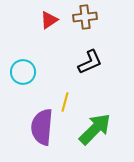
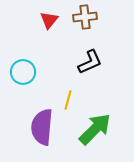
red triangle: rotated 18 degrees counterclockwise
yellow line: moved 3 px right, 2 px up
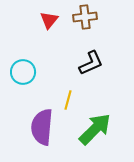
black L-shape: moved 1 px right, 1 px down
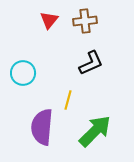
brown cross: moved 4 px down
cyan circle: moved 1 px down
green arrow: moved 2 px down
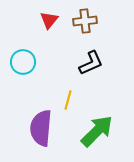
cyan circle: moved 11 px up
purple semicircle: moved 1 px left, 1 px down
green arrow: moved 2 px right
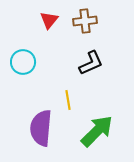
yellow line: rotated 24 degrees counterclockwise
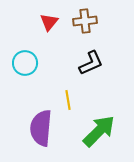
red triangle: moved 2 px down
cyan circle: moved 2 px right, 1 px down
green arrow: moved 2 px right
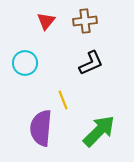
red triangle: moved 3 px left, 1 px up
yellow line: moved 5 px left; rotated 12 degrees counterclockwise
